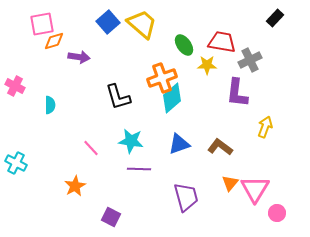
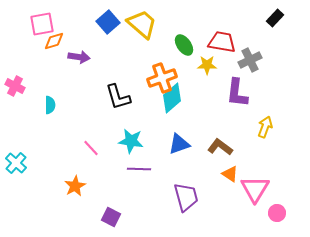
cyan cross: rotated 15 degrees clockwise
orange triangle: moved 9 px up; rotated 36 degrees counterclockwise
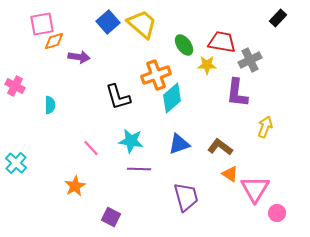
black rectangle: moved 3 px right
orange cross: moved 6 px left, 3 px up
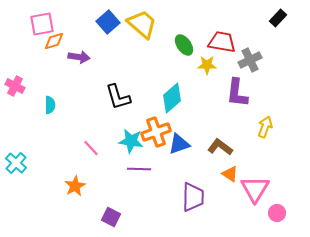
orange cross: moved 57 px down
purple trapezoid: moved 7 px right; rotated 16 degrees clockwise
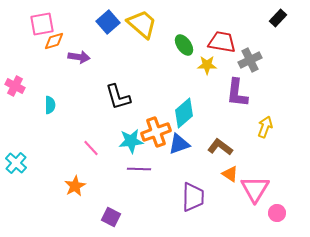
cyan diamond: moved 12 px right, 15 px down
cyan star: rotated 15 degrees counterclockwise
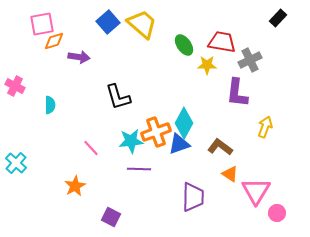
cyan diamond: moved 10 px down; rotated 20 degrees counterclockwise
pink triangle: moved 1 px right, 2 px down
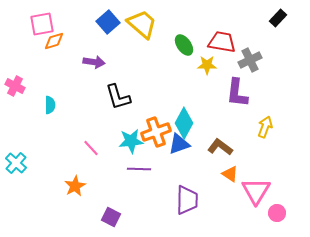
purple arrow: moved 15 px right, 5 px down
purple trapezoid: moved 6 px left, 3 px down
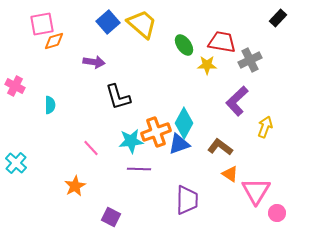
purple L-shape: moved 8 px down; rotated 40 degrees clockwise
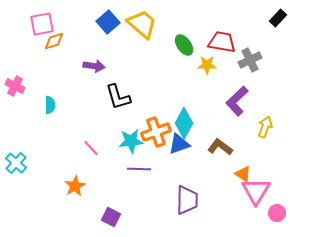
purple arrow: moved 4 px down
orange triangle: moved 13 px right
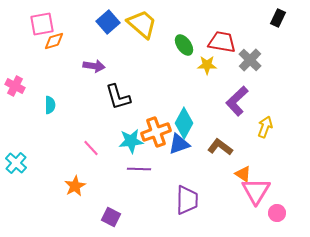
black rectangle: rotated 18 degrees counterclockwise
gray cross: rotated 20 degrees counterclockwise
